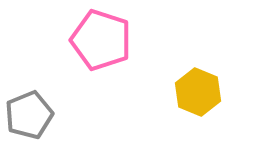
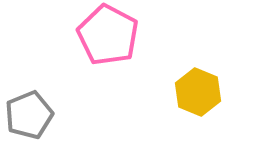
pink pentagon: moved 7 px right, 5 px up; rotated 10 degrees clockwise
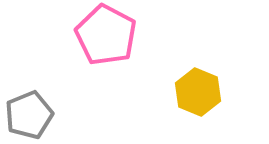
pink pentagon: moved 2 px left
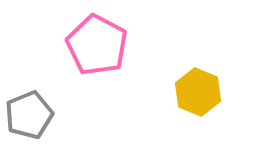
pink pentagon: moved 9 px left, 10 px down
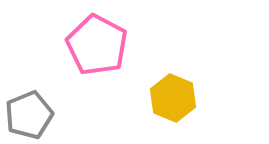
yellow hexagon: moved 25 px left, 6 px down
